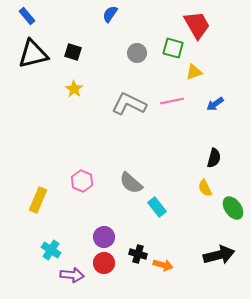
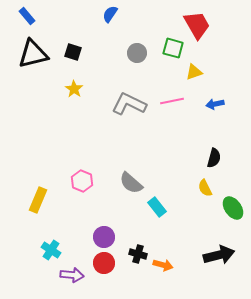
blue arrow: rotated 24 degrees clockwise
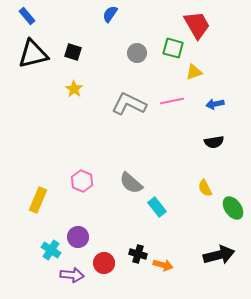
black semicircle: moved 16 px up; rotated 66 degrees clockwise
purple circle: moved 26 px left
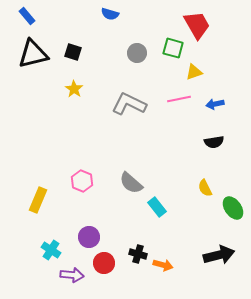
blue semicircle: rotated 108 degrees counterclockwise
pink line: moved 7 px right, 2 px up
purple circle: moved 11 px right
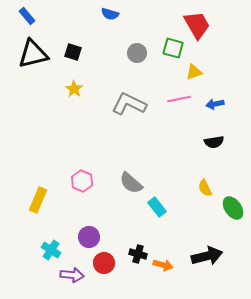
black arrow: moved 12 px left, 1 px down
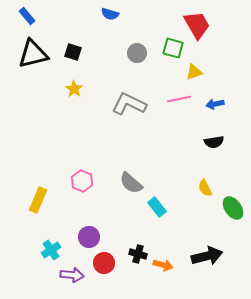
cyan cross: rotated 24 degrees clockwise
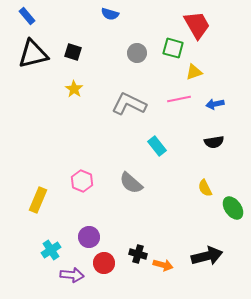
cyan rectangle: moved 61 px up
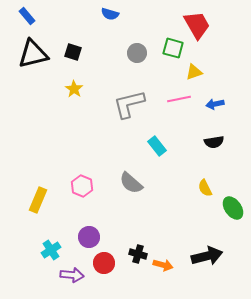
gray L-shape: rotated 40 degrees counterclockwise
pink hexagon: moved 5 px down
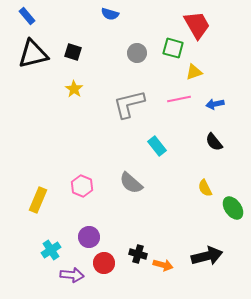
black semicircle: rotated 60 degrees clockwise
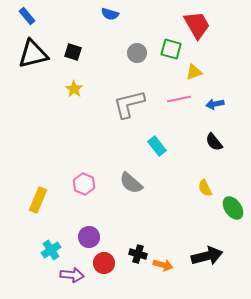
green square: moved 2 px left, 1 px down
pink hexagon: moved 2 px right, 2 px up
